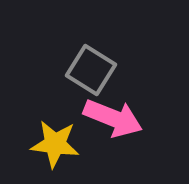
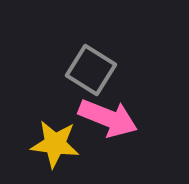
pink arrow: moved 5 px left
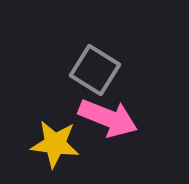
gray square: moved 4 px right
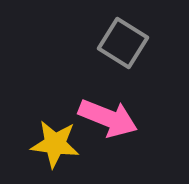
gray square: moved 28 px right, 27 px up
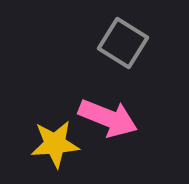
yellow star: rotated 12 degrees counterclockwise
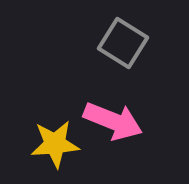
pink arrow: moved 5 px right, 3 px down
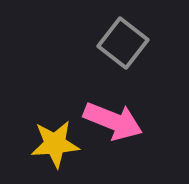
gray square: rotated 6 degrees clockwise
